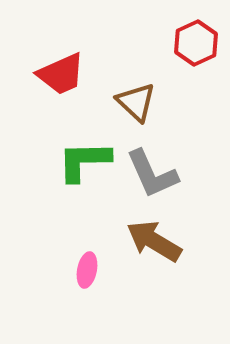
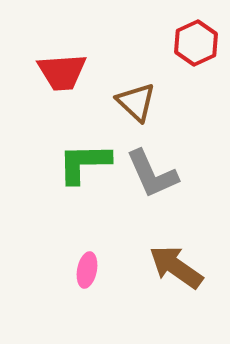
red trapezoid: moved 1 px right, 2 px up; rotated 20 degrees clockwise
green L-shape: moved 2 px down
brown arrow: moved 22 px right, 26 px down; rotated 4 degrees clockwise
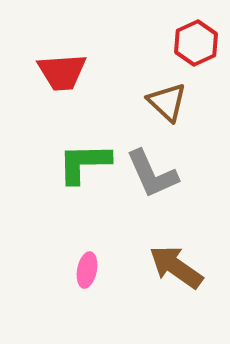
brown triangle: moved 31 px right
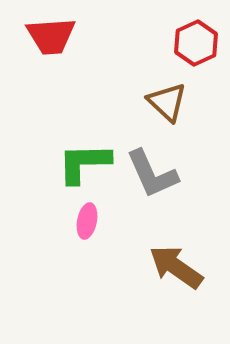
red trapezoid: moved 11 px left, 36 px up
pink ellipse: moved 49 px up
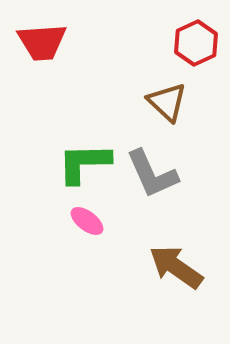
red trapezoid: moved 9 px left, 6 px down
pink ellipse: rotated 64 degrees counterclockwise
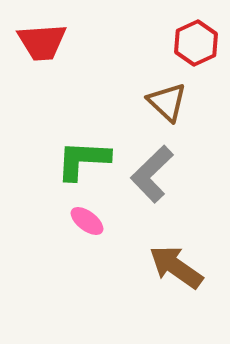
green L-shape: moved 1 px left, 3 px up; rotated 4 degrees clockwise
gray L-shape: rotated 70 degrees clockwise
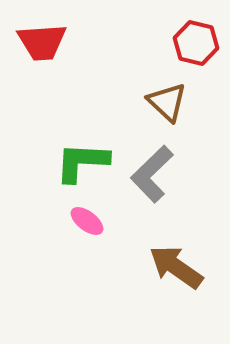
red hexagon: rotated 21 degrees counterclockwise
green L-shape: moved 1 px left, 2 px down
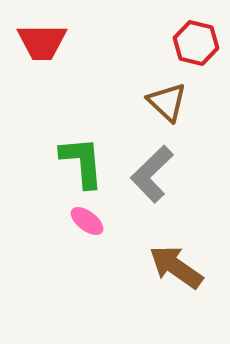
red trapezoid: rotated 4 degrees clockwise
green L-shape: rotated 82 degrees clockwise
